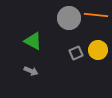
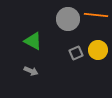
gray circle: moved 1 px left, 1 px down
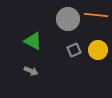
gray square: moved 2 px left, 3 px up
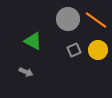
orange line: moved 5 px down; rotated 30 degrees clockwise
gray arrow: moved 5 px left, 1 px down
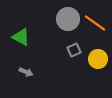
orange line: moved 1 px left, 3 px down
green triangle: moved 12 px left, 4 px up
yellow circle: moved 9 px down
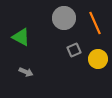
gray circle: moved 4 px left, 1 px up
orange line: rotated 30 degrees clockwise
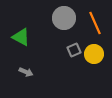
yellow circle: moved 4 px left, 5 px up
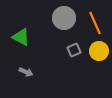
yellow circle: moved 5 px right, 3 px up
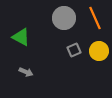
orange line: moved 5 px up
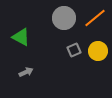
orange line: rotated 75 degrees clockwise
yellow circle: moved 1 px left
gray arrow: rotated 48 degrees counterclockwise
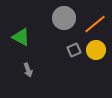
orange line: moved 6 px down
yellow circle: moved 2 px left, 1 px up
gray arrow: moved 2 px right, 2 px up; rotated 96 degrees clockwise
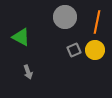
gray circle: moved 1 px right, 1 px up
orange line: moved 2 px right, 2 px up; rotated 40 degrees counterclockwise
yellow circle: moved 1 px left
gray arrow: moved 2 px down
